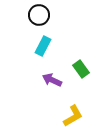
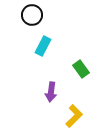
black circle: moved 7 px left
purple arrow: moved 1 px left, 12 px down; rotated 108 degrees counterclockwise
yellow L-shape: moved 1 px right; rotated 15 degrees counterclockwise
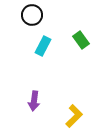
green rectangle: moved 29 px up
purple arrow: moved 17 px left, 9 px down
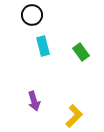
green rectangle: moved 12 px down
cyan rectangle: rotated 42 degrees counterclockwise
purple arrow: rotated 24 degrees counterclockwise
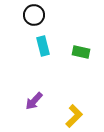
black circle: moved 2 px right
green rectangle: rotated 42 degrees counterclockwise
purple arrow: rotated 60 degrees clockwise
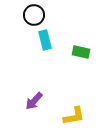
cyan rectangle: moved 2 px right, 6 px up
yellow L-shape: rotated 35 degrees clockwise
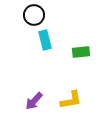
green rectangle: rotated 18 degrees counterclockwise
yellow L-shape: moved 3 px left, 16 px up
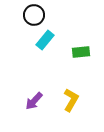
cyan rectangle: rotated 54 degrees clockwise
yellow L-shape: rotated 50 degrees counterclockwise
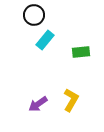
purple arrow: moved 4 px right, 3 px down; rotated 12 degrees clockwise
